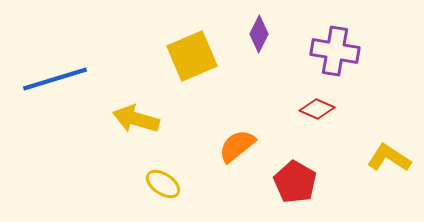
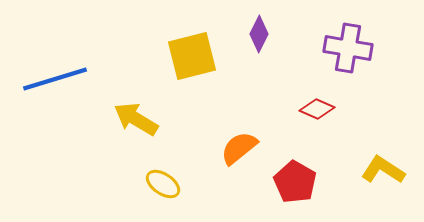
purple cross: moved 13 px right, 3 px up
yellow square: rotated 9 degrees clockwise
yellow arrow: rotated 15 degrees clockwise
orange semicircle: moved 2 px right, 2 px down
yellow L-shape: moved 6 px left, 12 px down
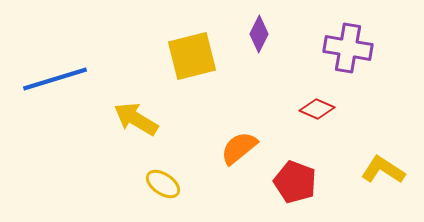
red pentagon: rotated 9 degrees counterclockwise
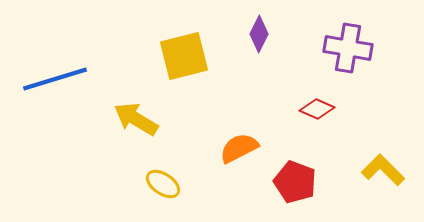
yellow square: moved 8 px left
orange semicircle: rotated 12 degrees clockwise
yellow L-shape: rotated 12 degrees clockwise
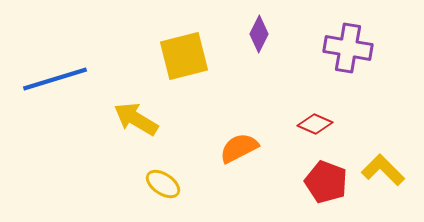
red diamond: moved 2 px left, 15 px down
red pentagon: moved 31 px right
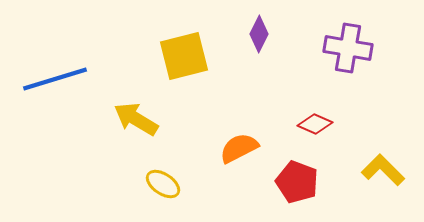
red pentagon: moved 29 px left
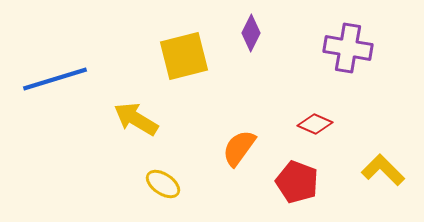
purple diamond: moved 8 px left, 1 px up
orange semicircle: rotated 27 degrees counterclockwise
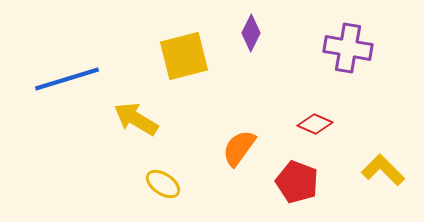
blue line: moved 12 px right
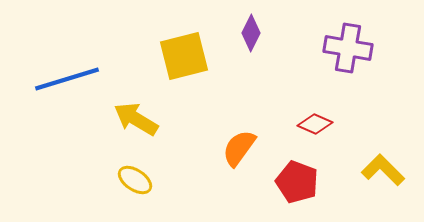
yellow ellipse: moved 28 px left, 4 px up
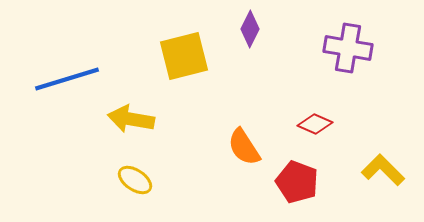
purple diamond: moved 1 px left, 4 px up
yellow arrow: moved 5 px left; rotated 21 degrees counterclockwise
orange semicircle: moved 5 px right, 1 px up; rotated 69 degrees counterclockwise
